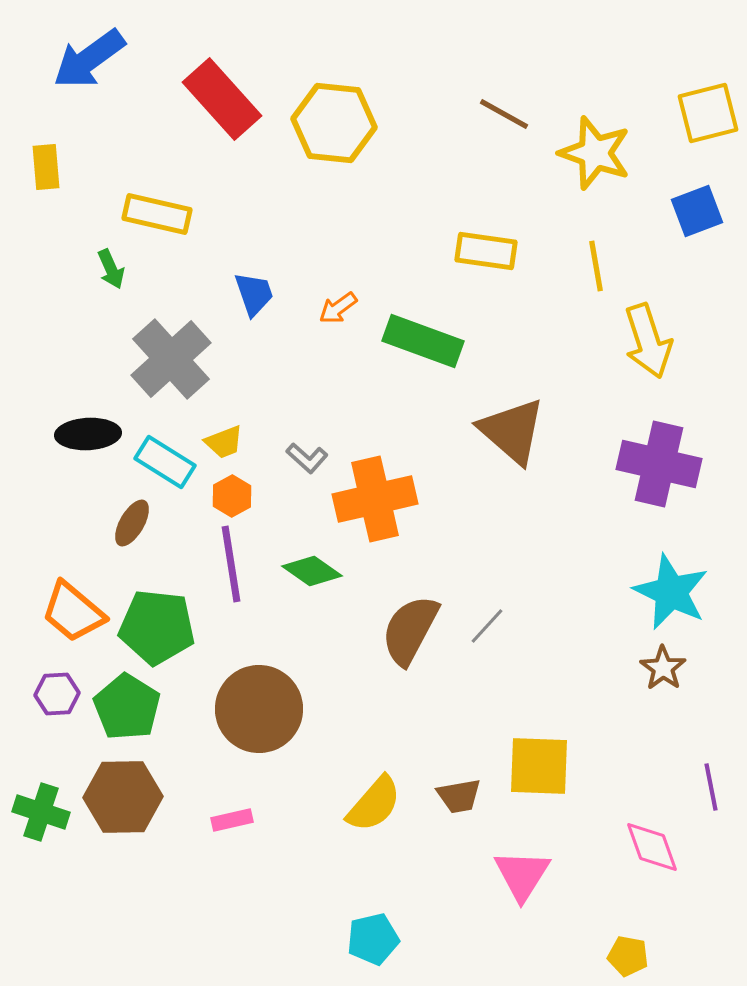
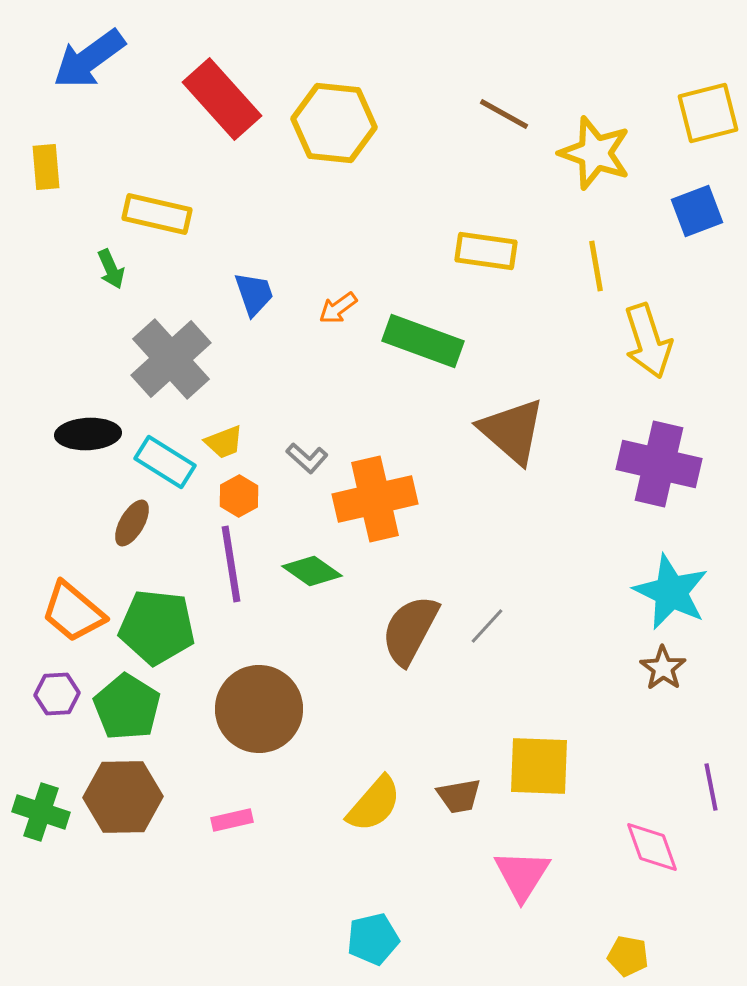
orange hexagon at (232, 496): moved 7 px right
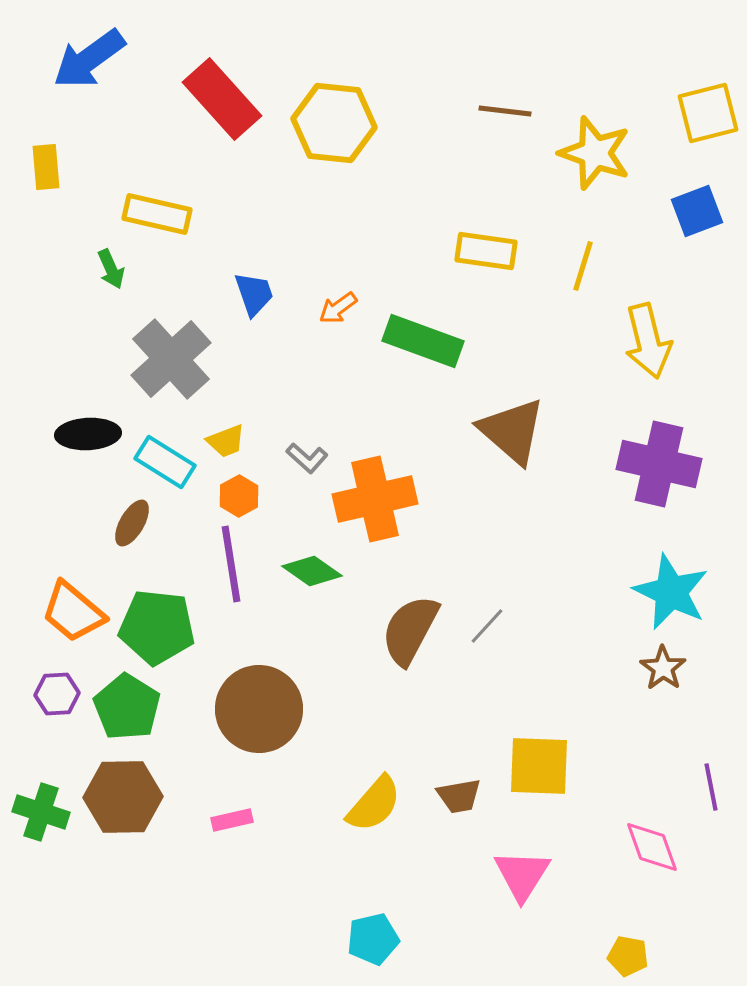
brown line at (504, 114): moved 1 px right, 3 px up; rotated 22 degrees counterclockwise
yellow line at (596, 266): moved 13 px left; rotated 27 degrees clockwise
yellow arrow at (648, 341): rotated 4 degrees clockwise
yellow trapezoid at (224, 442): moved 2 px right, 1 px up
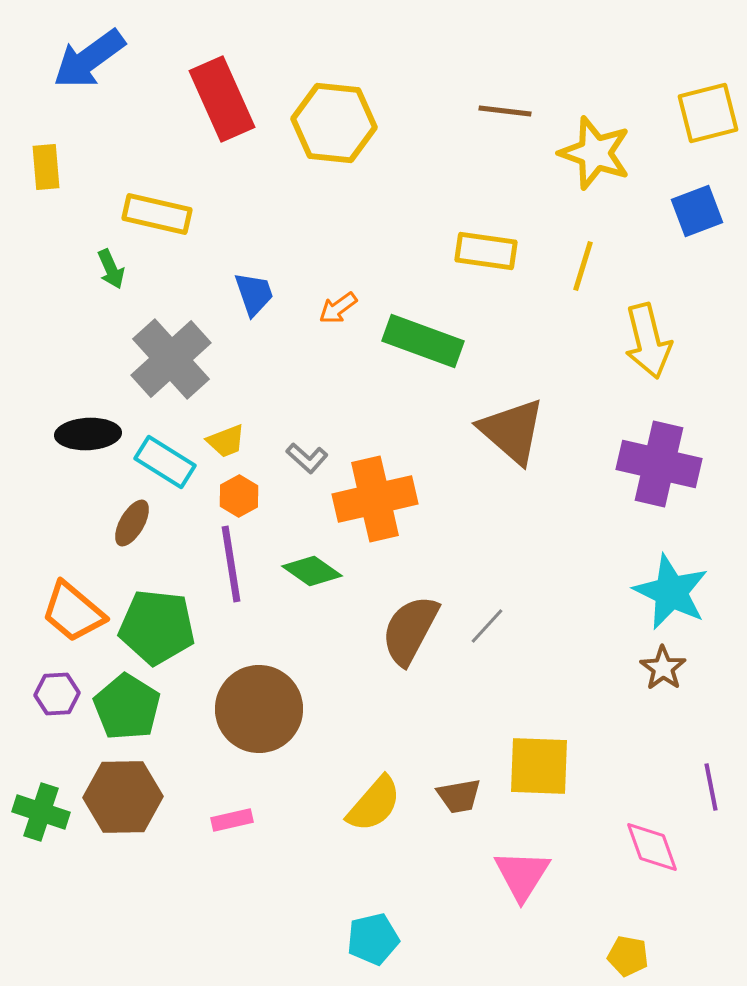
red rectangle at (222, 99): rotated 18 degrees clockwise
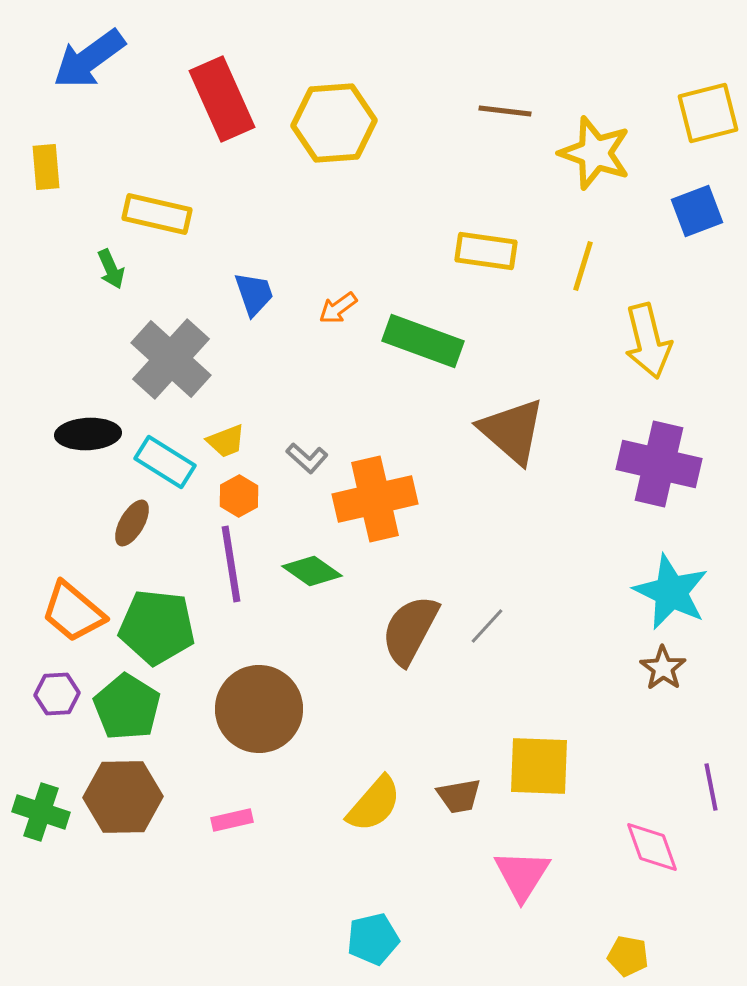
yellow hexagon at (334, 123): rotated 10 degrees counterclockwise
gray cross at (171, 359): rotated 6 degrees counterclockwise
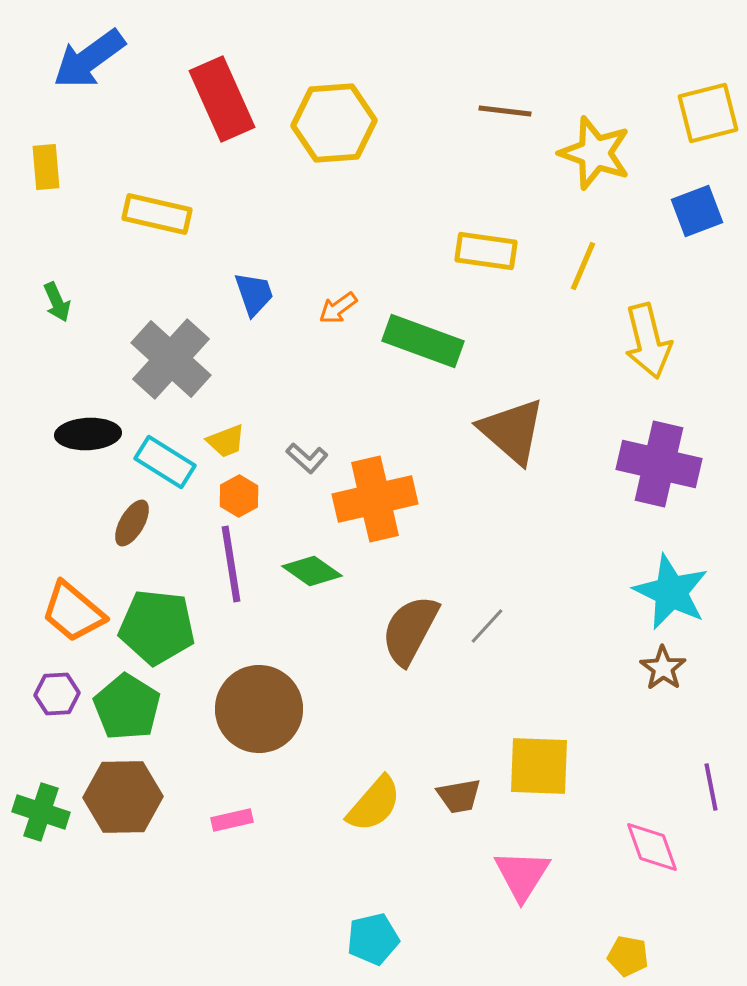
yellow line at (583, 266): rotated 6 degrees clockwise
green arrow at (111, 269): moved 54 px left, 33 px down
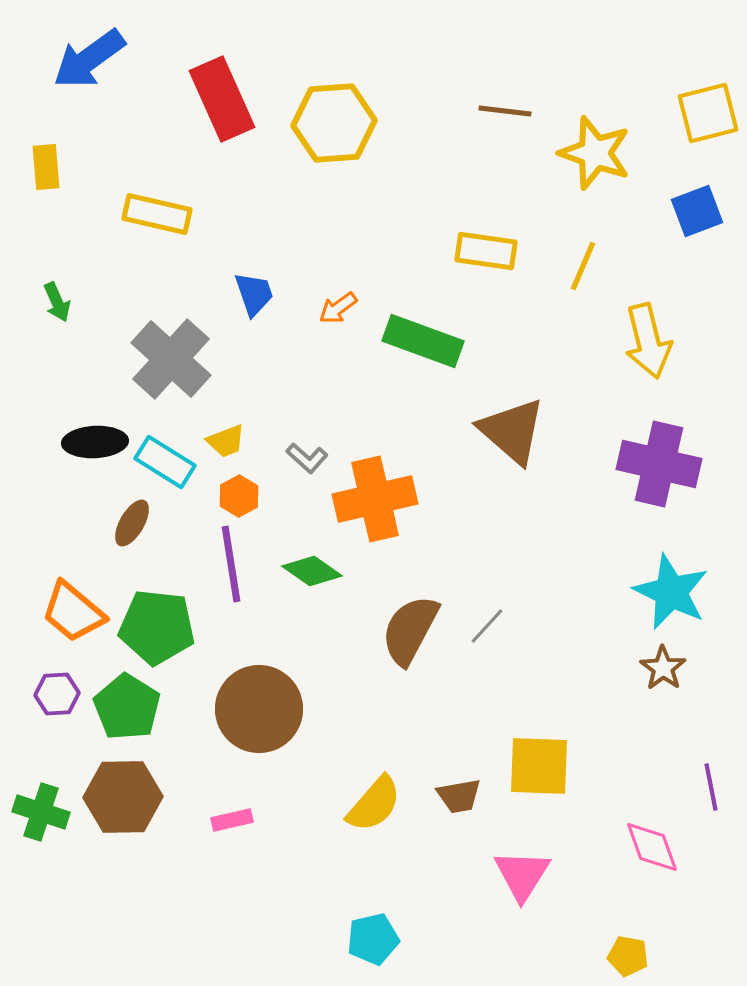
black ellipse at (88, 434): moved 7 px right, 8 px down
